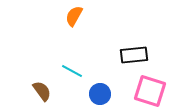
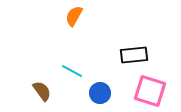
blue circle: moved 1 px up
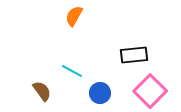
pink square: rotated 28 degrees clockwise
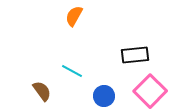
black rectangle: moved 1 px right
blue circle: moved 4 px right, 3 px down
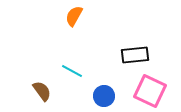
pink square: rotated 20 degrees counterclockwise
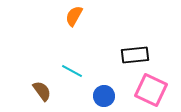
pink square: moved 1 px right, 1 px up
